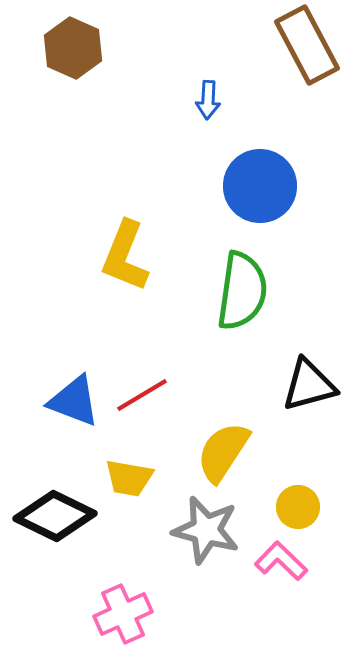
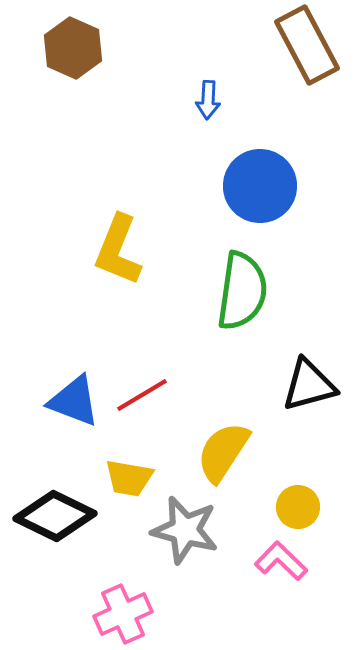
yellow L-shape: moved 7 px left, 6 px up
gray star: moved 21 px left
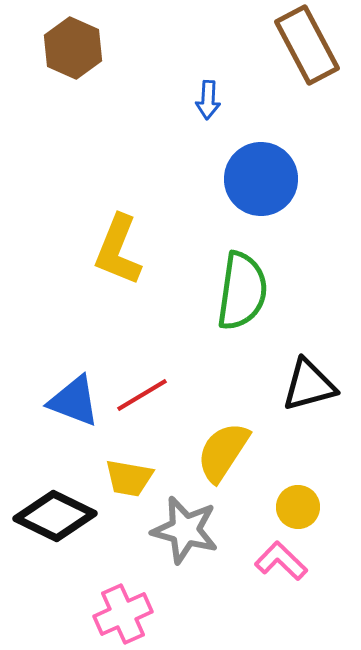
blue circle: moved 1 px right, 7 px up
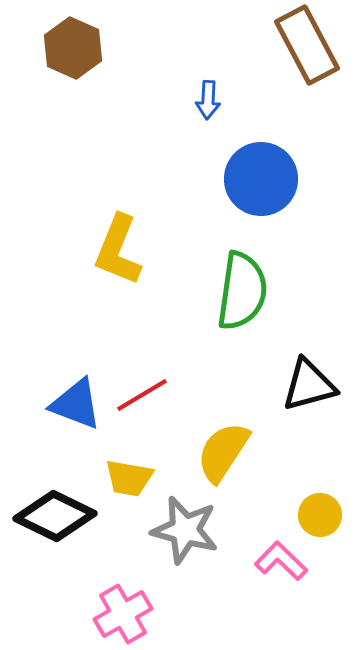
blue triangle: moved 2 px right, 3 px down
yellow circle: moved 22 px right, 8 px down
pink cross: rotated 6 degrees counterclockwise
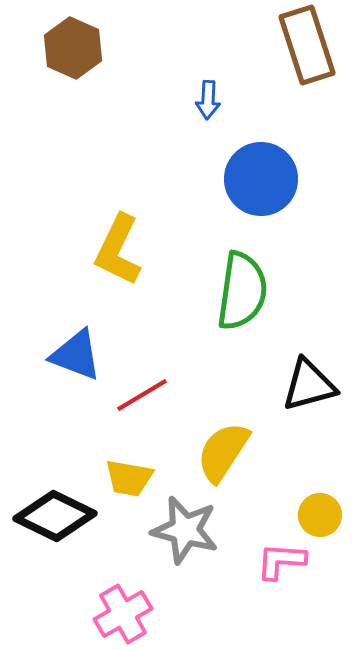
brown rectangle: rotated 10 degrees clockwise
yellow L-shape: rotated 4 degrees clockwise
blue triangle: moved 49 px up
pink L-shape: rotated 40 degrees counterclockwise
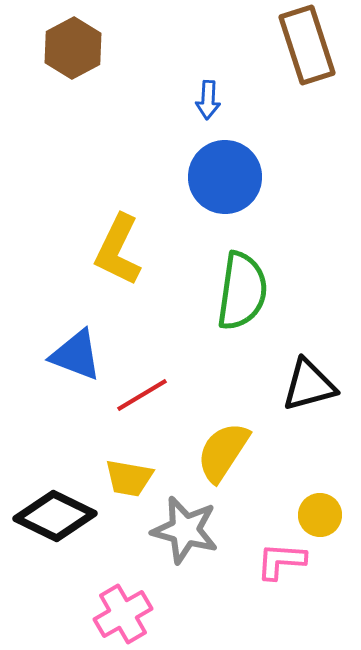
brown hexagon: rotated 8 degrees clockwise
blue circle: moved 36 px left, 2 px up
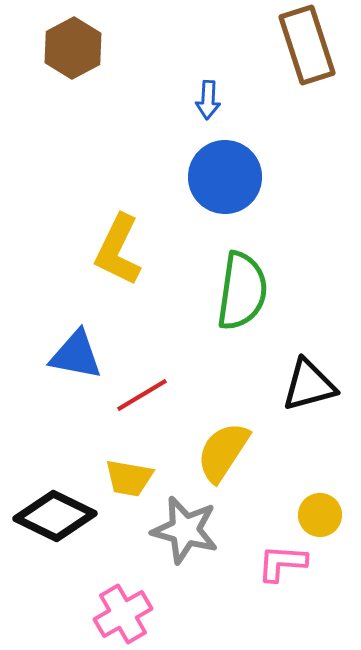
blue triangle: rotated 10 degrees counterclockwise
pink L-shape: moved 1 px right, 2 px down
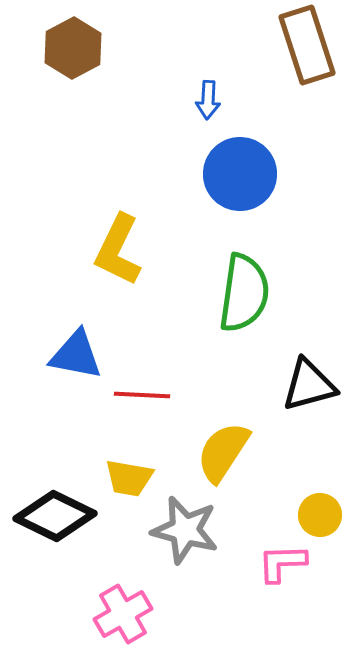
blue circle: moved 15 px right, 3 px up
green semicircle: moved 2 px right, 2 px down
red line: rotated 34 degrees clockwise
pink L-shape: rotated 6 degrees counterclockwise
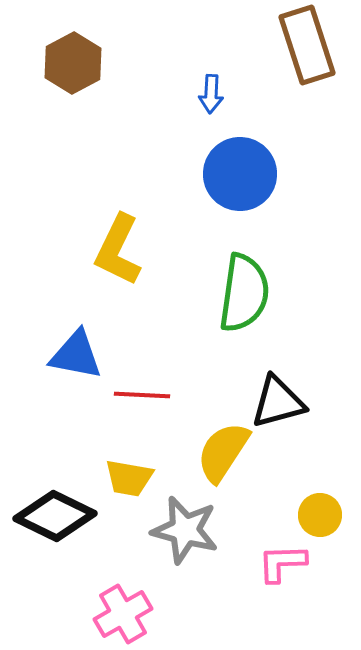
brown hexagon: moved 15 px down
blue arrow: moved 3 px right, 6 px up
black triangle: moved 31 px left, 17 px down
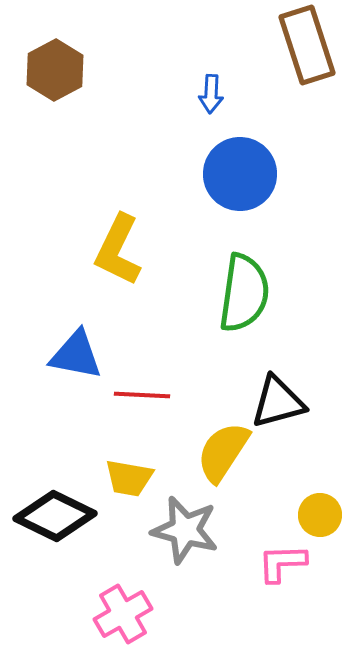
brown hexagon: moved 18 px left, 7 px down
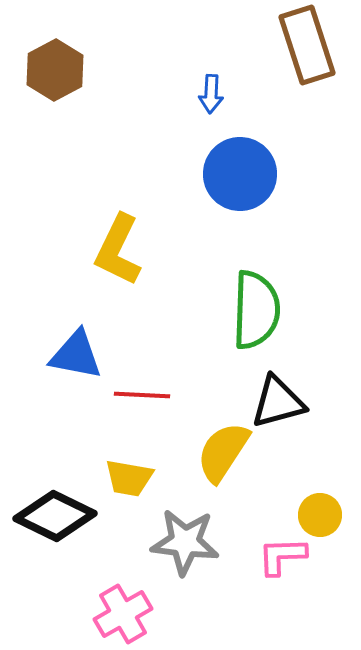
green semicircle: moved 12 px right, 17 px down; rotated 6 degrees counterclockwise
gray star: moved 12 px down; rotated 8 degrees counterclockwise
pink L-shape: moved 7 px up
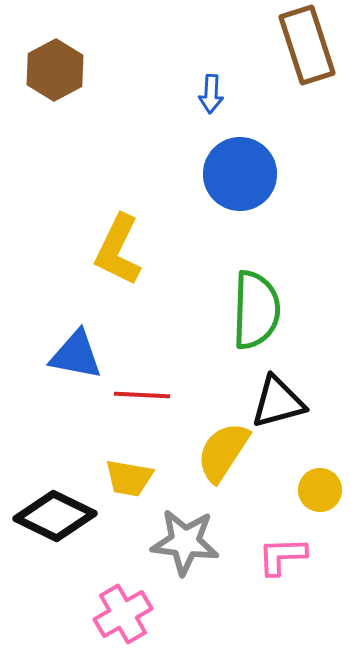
yellow circle: moved 25 px up
